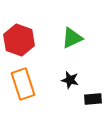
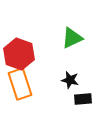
red hexagon: moved 14 px down
orange rectangle: moved 3 px left
black rectangle: moved 10 px left
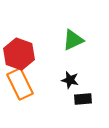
green triangle: moved 1 px right, 2 px down
orange rectangle: rotated 8 degrees counterclockwise
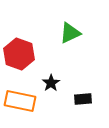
green triangle: moved 3 px left, 7 px up
black star: moved 19 px left, 3 px down; rotated 24 degrees clockwise
orange rectangle: moved 17 px down; rotated 52 degrees counterclockwise
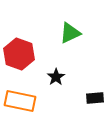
black star: moved 5 px right, 6 px up
black rectangle: moved 12 px right, 1 px up
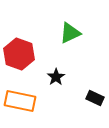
black rectangle: rotated 30 degrees clockwise
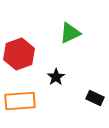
red hexagon: rotated 20 degrees clockwise
orange rectangle: rotated 16 degrees counterclockwise
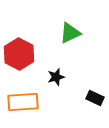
red hexagon: rotated 12 degrees counterclockwise
black star: rotated 18 degrees clockwise
orange rectangle: moved 3 px right, 1 px down
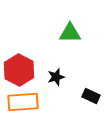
green triangle: rotated 25 degrees clockwise
red hexagon: moved 16 px down
black rectangle: moved 4 px left, 2 px up
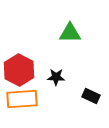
black star: rotated 18 degrees clockwise
orange rectangle: moved 1 px left, 3 px up
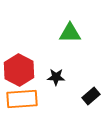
black rectangle: rotated 66 degrees counterclockwise
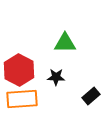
green triangle: moved 5 px left, 10 px down
